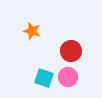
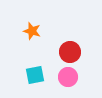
red circle: moved 1 px left, 1 px down
cyan square: moved 9 px left, 3 px up; rotated 30 degrees counterclockwise
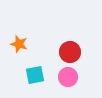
orange star: moved 13 px left, 13 px down
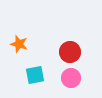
pink circle: moved 3 px right, 1 px down
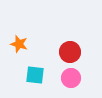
cyan square: rotated 18 degrees clockwise
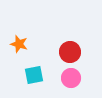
cyan square: moved 1 px left; rotated 18 degrees counterclockwise
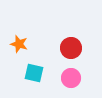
red circle: moved 1 px right, 4 px up
cyan square: moved 2 px up; rotated 24 degrees clockwise
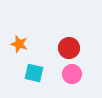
red circle: moved 2 px left
pink circle: moved 1 px right, 4 px up
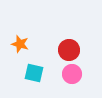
orange star: moved 1 px right
red circle: moved 2 px down
